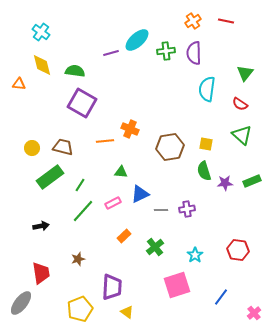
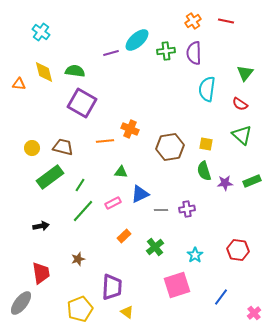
yellow diamond at (42, 65): moved 2 px right, 7 px down
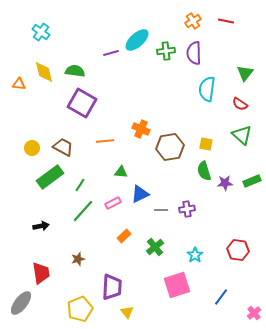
orange cross at (130, 129): moved 11 px right
brown trapezoid at (63, 147): rotated 15 degrees clockwise
yellow triangle at (127, 312): rotated 16 degrees clockwise
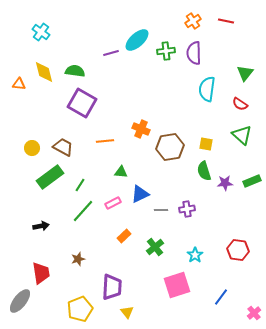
gray ellipse at (21, 303): moved 1 px left, 2 px up
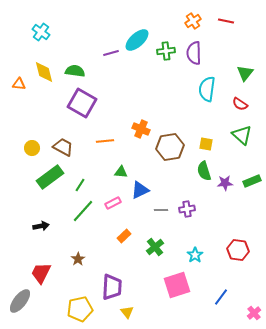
blue triangle at (140, 194): moved 4 px up
brown star at (78, 259): rotated 16 degrees counterclockwise
red trapezoid at (41, 273): rotated 145 degrees counterclockwise
yellow pentagon at (80, 309): rotated 10 degrees clockwise
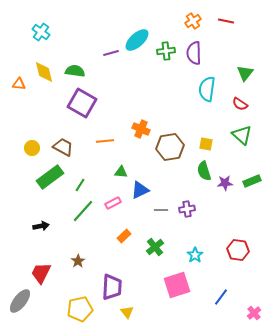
brown star at (78, 259): moved 2 px down
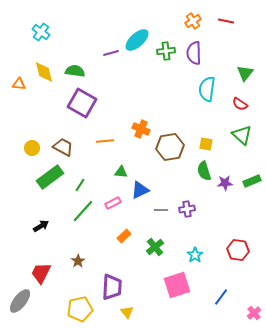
black arrow at (41, 226): rotated 21 degrees counterclockwise
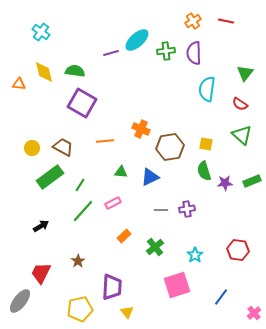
blue triangle at (140, 190): moved 10 px right, 13 px up
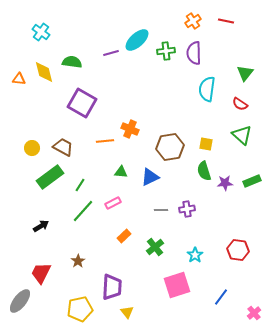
green semicircle at (75, 71): moved 3 px left, 9 px up
orange triangle at (19, 84): moved 5 px up
orange cross at (141, 129): moved 11 px left
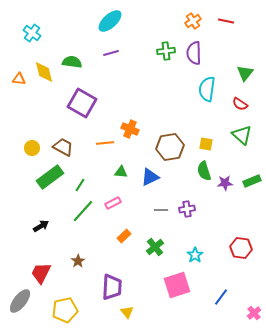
cyan cross at (41, 32): moved 9 px left, 1 px down
cyan ellipse at (137, 40): moved 27 px left, 19 px up
orange line at (105, 141): moved 2 px down
red hexagon at (238, 250): moved 3 px right, 2 px up
yellow pentagon at (80, 309): moved 15 px left, 1 px down
